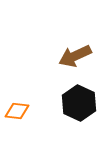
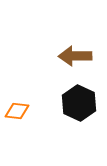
brown arrow: rotated 24 degrees clockwise
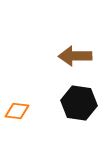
black hexagon: rotated 16 degrees counterclockwise
